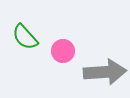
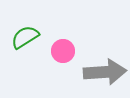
green semicircle: rotated 100 degrees clockwise
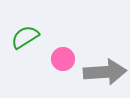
pink circle: moved 8 px down
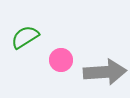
pink circle: moved 2 px left, 1 px down
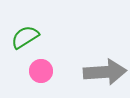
pink circle: moved 20 px left, 11 px down
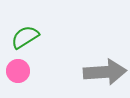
pink circle: moved 23 px left
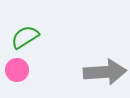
pink circle: moved 1 px left, 1 px up
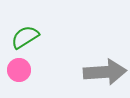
pink circle: moved 2 px right
